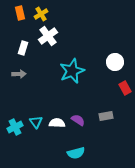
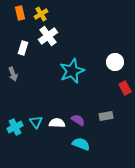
gray arrow: moved 6 px left; rotated 72 degrees clockwise
cyan semicircle: moved 5 px right, 9 px up; rotated 144 degrees counterclockwise
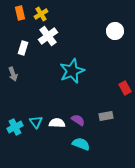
white circle: moved 31 px up
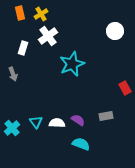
cyan star: moved 7 px up
cyan cross: moved 3 px left, 1 px down; rotated 14 degrees counterclockwise
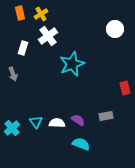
white circle: moved 2 px up
red rectangle: rotated 16 degrees clockwise
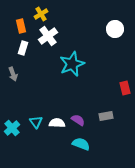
orange rectangle: moved 1 px right, 13 px down
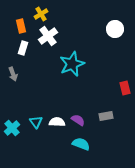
white semicircle: moved 1 px up
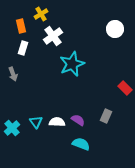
white cross: moved 5 px right
red rectangle: rotated 32 degrees counterclockwise
gray rectangle: rotated 56 degrees counterclockwise
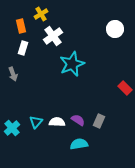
gray rectangle: moved 7 px left, 5 px down
cyan triangle: rotated 16 degrees clockwise
cyan semicircle: moved 2 px left; rotated 30 degrees counterclockwise
